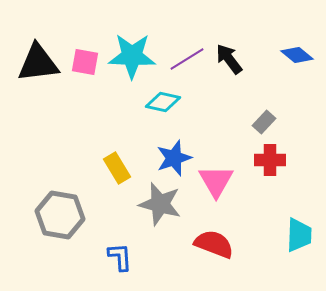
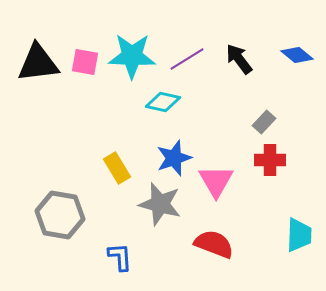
black arrow: moved 10 px right
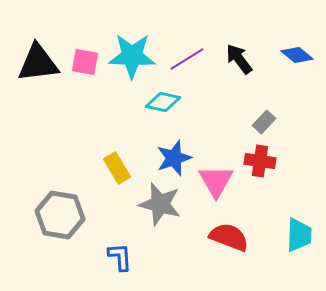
red cross: moved 10 px left, 1 px down; rotated 8 degrees clockwise
red semicircle: moved 15 px right, 7 px up
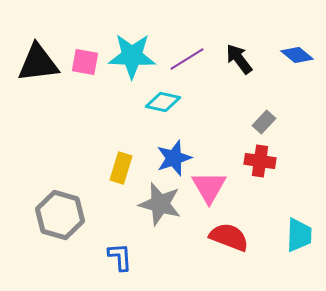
yellow rectangle: moved 4 px right; rotated 48 degrees clockwise
pink triangle: moved 7 px left, 6 px down
gray hexagon: rotated 6 degrees clockwise
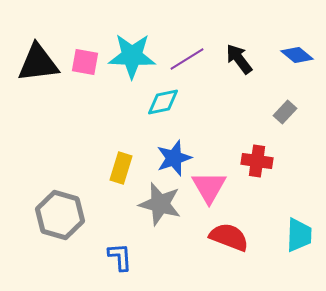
cyan diamond: rotated 24 degrees counterclockwise
gray rectangle: moved 21 px right, 10 px up
red cross: moved 3 px left
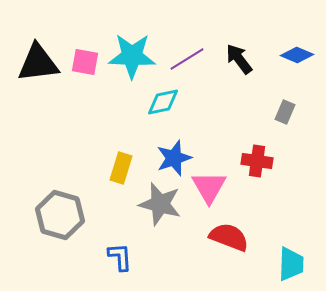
blue diamond: rotated 16 degrees counterclockwise
gray rectangle: rotated 20 degrees counterclockwise
cyan trapezoid: moved 8 px left, 29 px down
